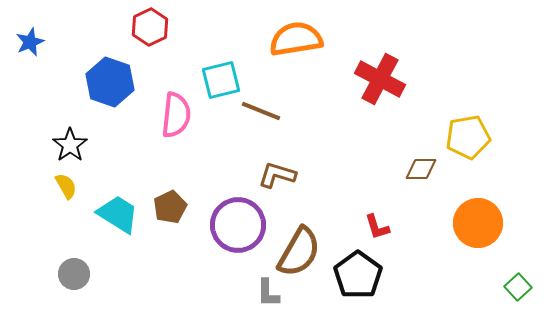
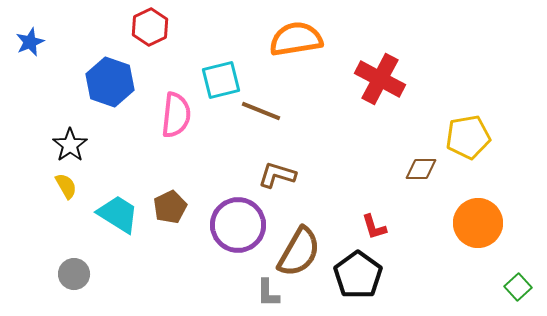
red L-shape: moved 3 px left
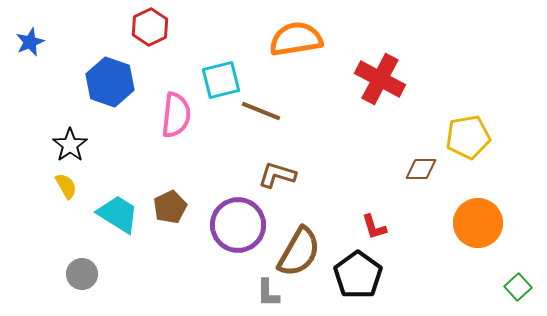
gray circle: moved 8 px right
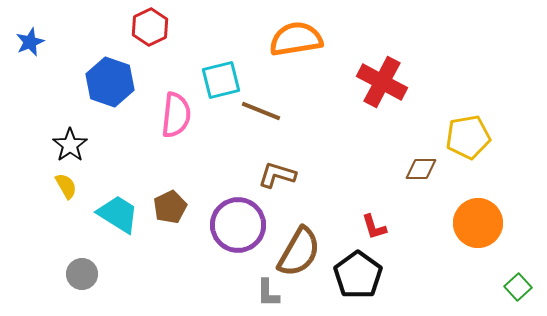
red cross: moved 2 px right, 3 px down
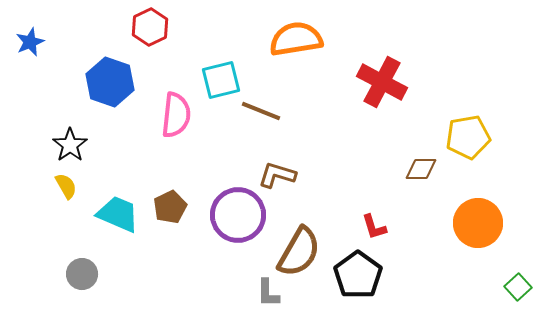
cyan trapezoid: rotated 9 degrees counterclockwise
purple circle: moved 10 px up
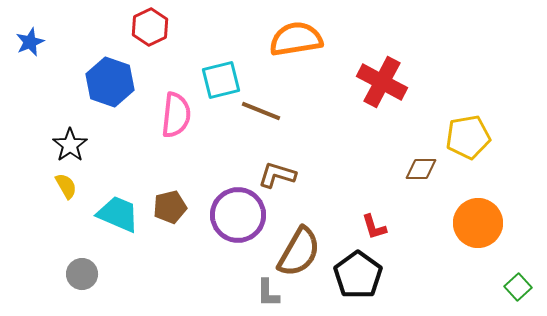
brown pentagon: rotated 12 degrees clockwise
